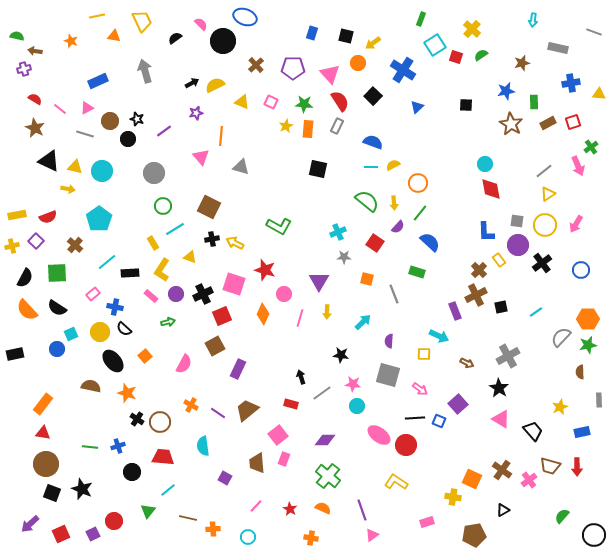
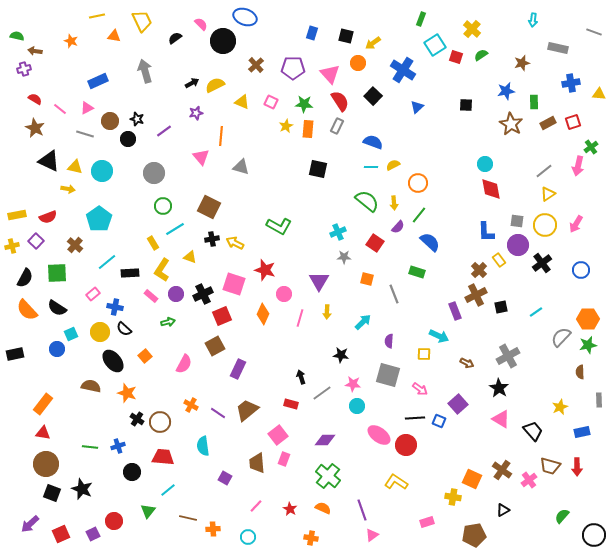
pink arrow at (578, 166): rotated 36 degrees clockwise
green line at (420, 213): moved 1 px left, 2 px down
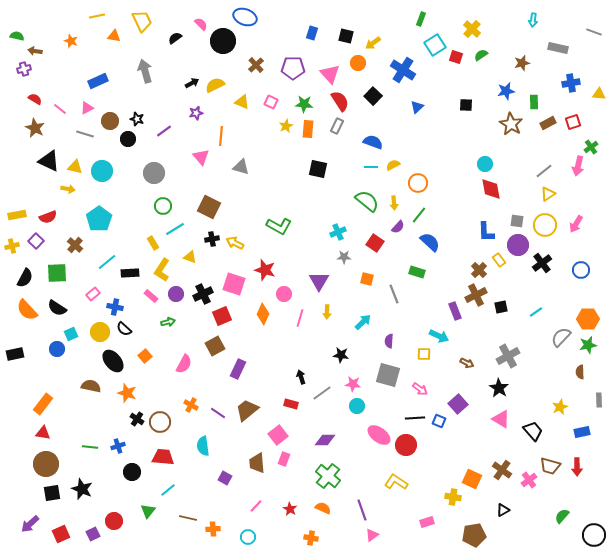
black square at (52, 493): rotated 30 degrees counterclockwise
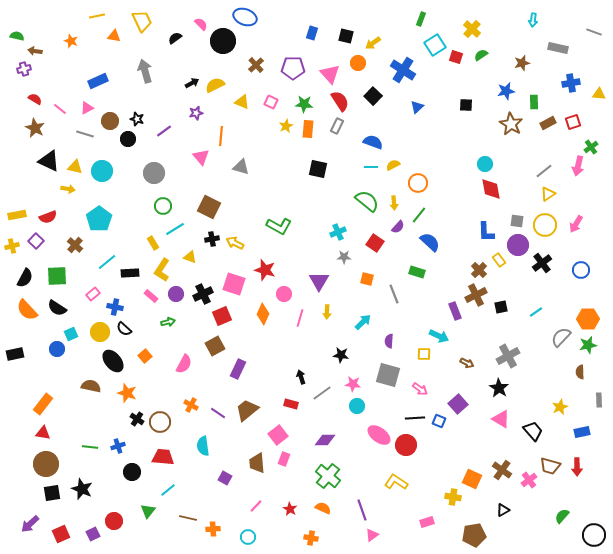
green square at (57, 273): moved 3 px down
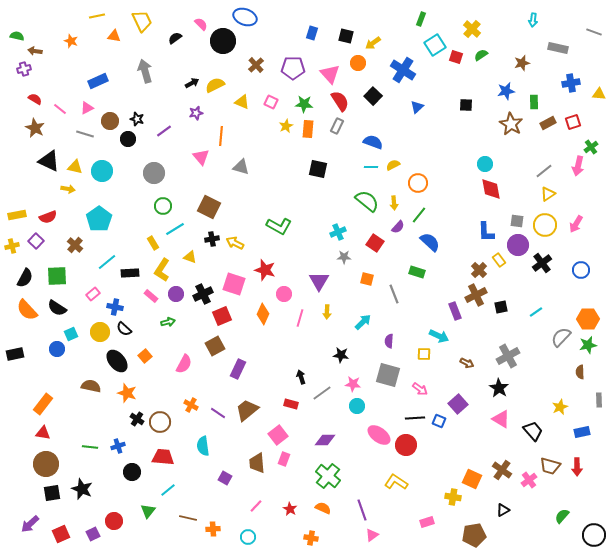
black ellipse at (113, 361): moved 4 px right
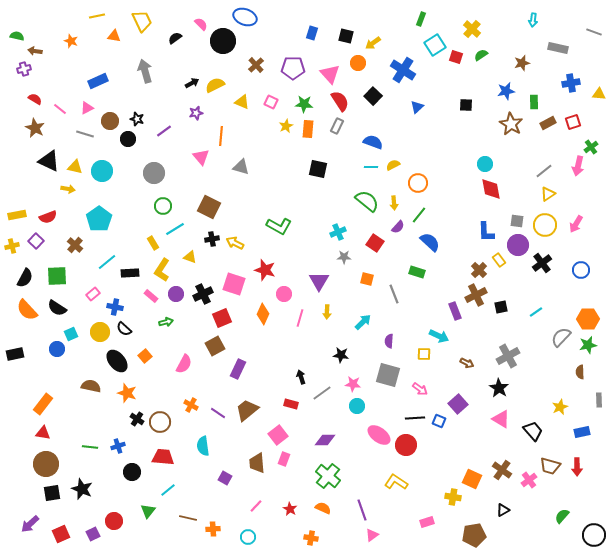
red square at (222, 316): moved 2 px down
green arrow at (168, 322): moved 2 px left
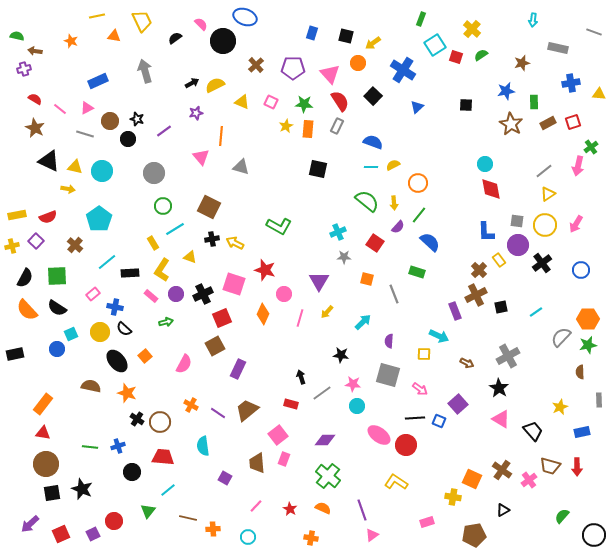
yellow arrow at (327, 312): rotated 40 degrees clockwise
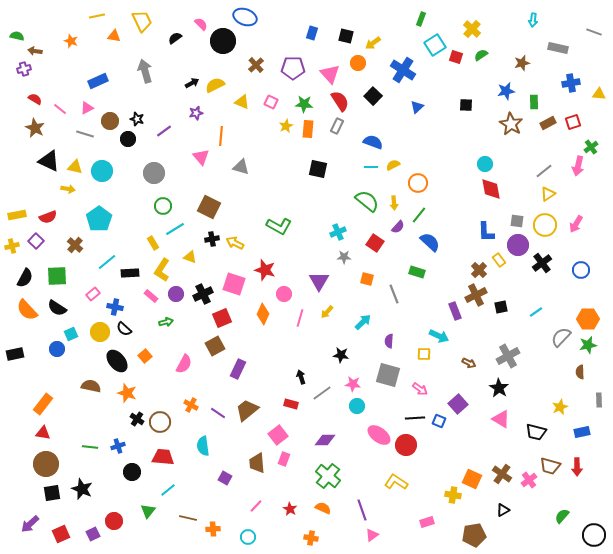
brown arrow at (467, 363): moved 2 px right
black trapezoid at (533, 431): moved 3 px right, 1 px down; rotated 145 degrees clockwise
brown cross at (502, 470): moved 4 px down
yellow cross at (453, 497): moved 2 px up
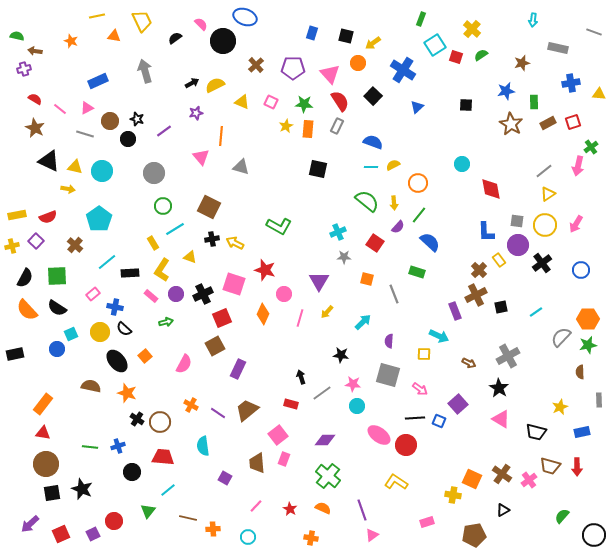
cyan circle at (485, 164): moved 23 px left
